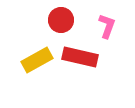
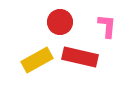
red circle: moved 1 px left, 2 px down
pink L-shape: rotated 15 degrees counterclockwise
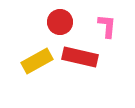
yellow rectangle: moved 1 px down
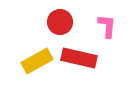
red rectangle: moved 1 px left, 1 px down
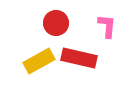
red circle: moved 4 px left, 1 px down
yellow rectangle: moved 2 px right
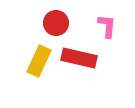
yellow rectangle: rotated 36 degrees counterclockwise
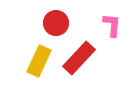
pink L-shape: moved 5 px right, 1 px up
red rectangle: rotated 60 degrees counterclockwise
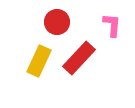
red circle: moved 1 px right, 1 px up
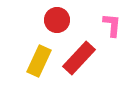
red circle: moved 2 px up
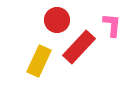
red rectangle: moved 11 px up
